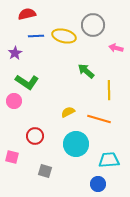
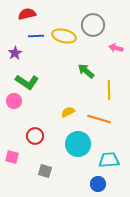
cyan circle: moved 2 px right
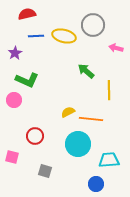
green L-shape: moved 2 px up; rotated 10 degrees counterclockwise
pink circle: moved 1 px up
orange line: moved 8 px left; rotated 10 degrees counterclockwise
blue circle: moved 2 px left
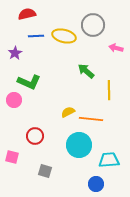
green L-shape: moved 2 px right, 2 px down
cyan circle: moved 1 px right, 1 px down
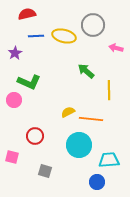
blue circle: moved 1 px right, 2 px up
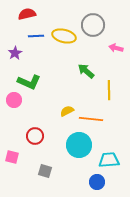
yellow semicircle: moved 1 px left, 1 px up
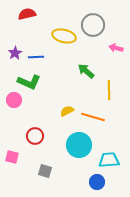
blue line: moved 21 px down
orange line: moved 2 px right, 2 px up; rotated 10 degrees clockwise
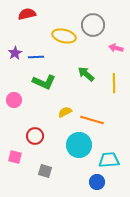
green arrow: moved 3 px down
green L-shape: moved 15 px right
yellow line: moved 5 px right, 7 px up
yellow semicircle: moved 2 px left, 1 px down
orange line: moved 1 px left, 3 px down
pink square: moved 3 px right
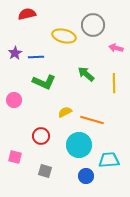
red circle: moved 6 px right
blue circle: moved 11 px left, 6 px up
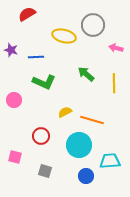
red semicircle: rotated 18 degrees counterclockwise
purple star: moved 4 px left, 3 px up; rotated 24 degrees counterclockwise
cyan trapezoid: moved 1 px right, 1 px down
